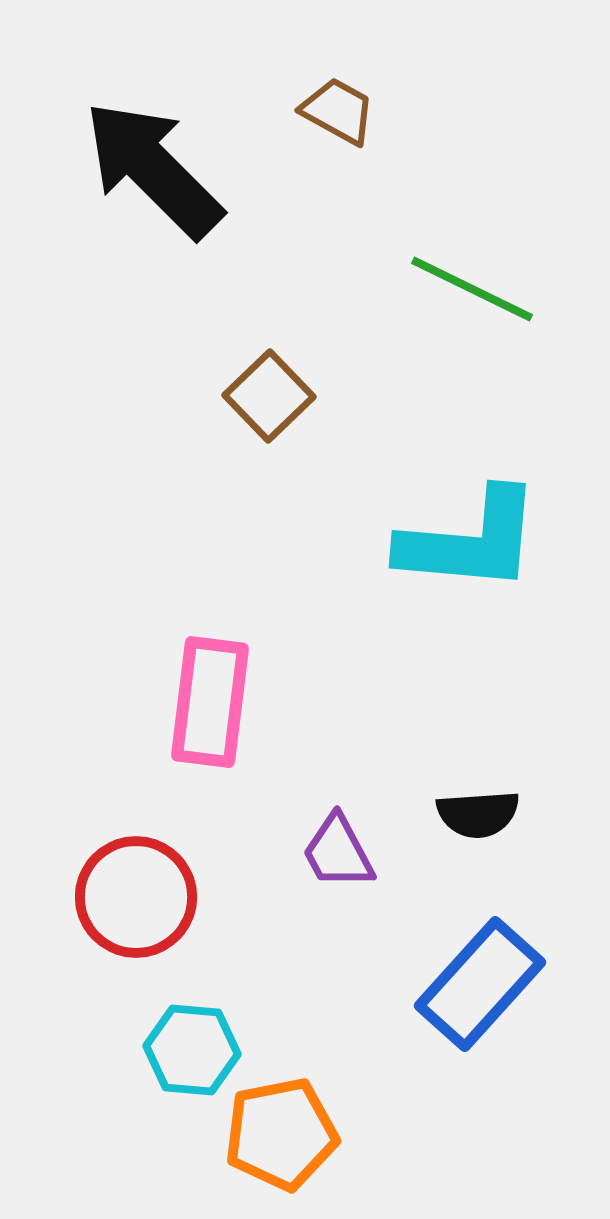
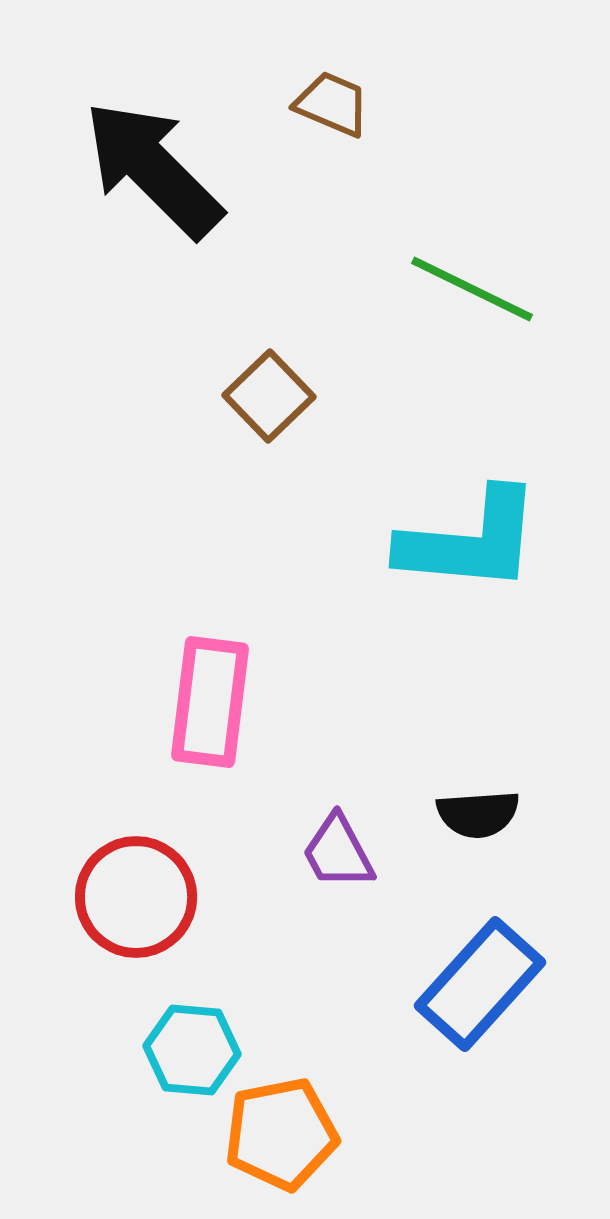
brown trapezoid: moved 6 px left, 7 px up; rotated 6 degrees counterclockwise
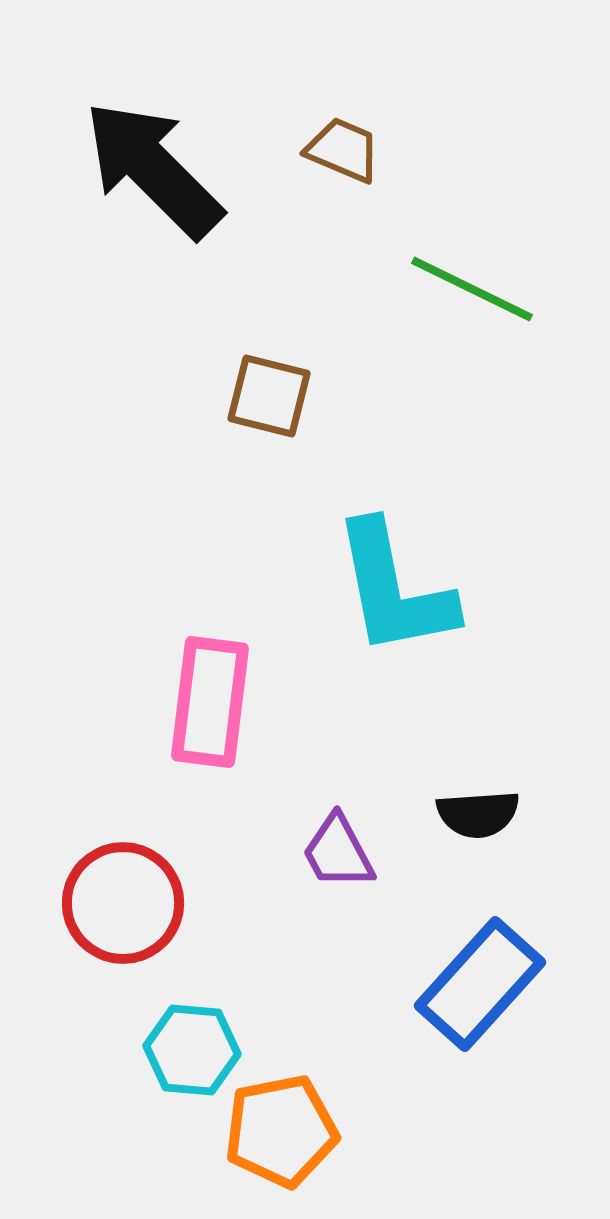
brown trapezoid: moved 11 px right, 46 px down
brown square: rotated 32 degrees counterclockwise
cyan L-shape: moved 76 px left, 48 px down; rotated 74 degrees clockwise
red circle: moved 13 px left, 6 px down
orange pentagon: moved 3 px up
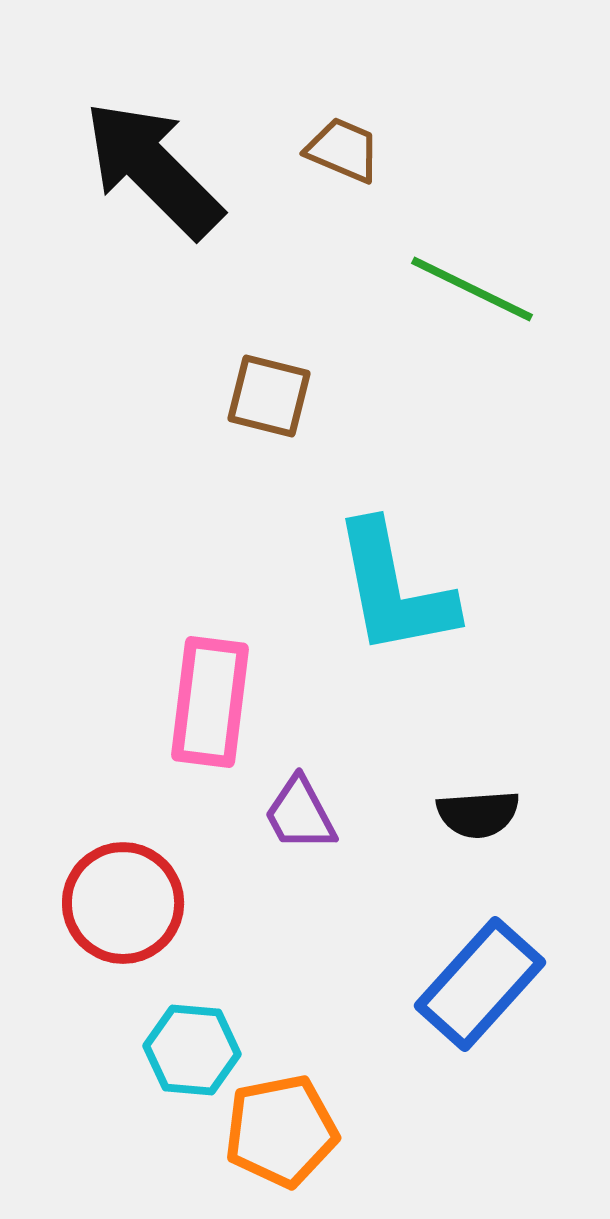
purple trapezoid: moved 38 px left, 38 px up
